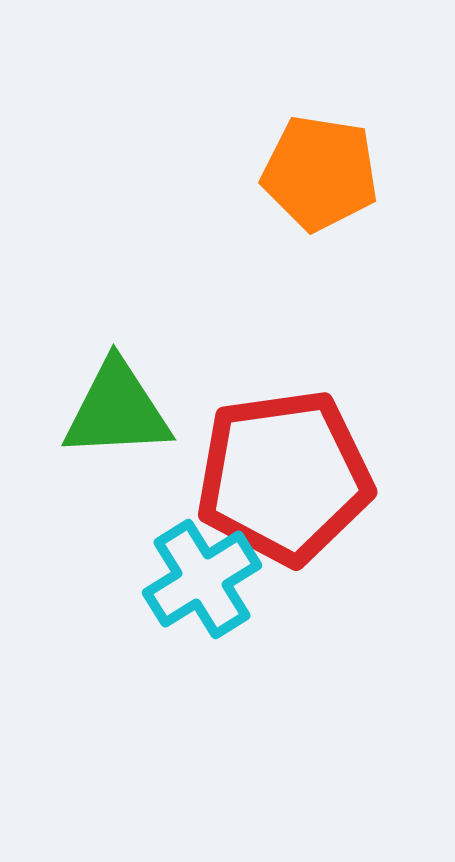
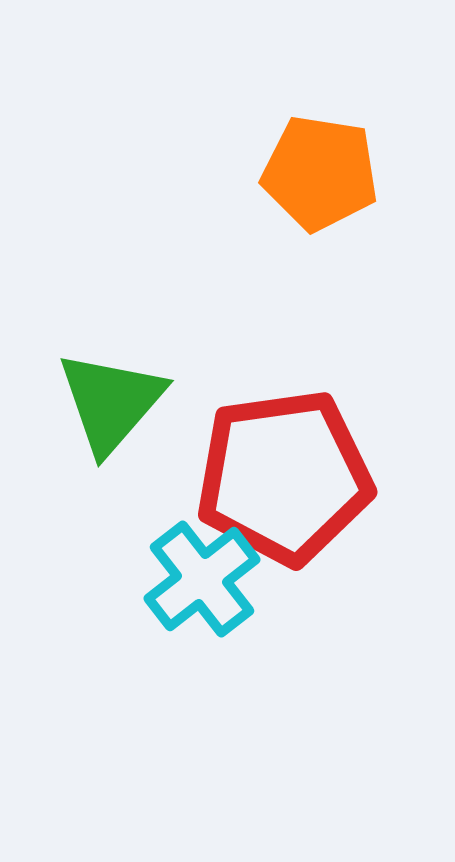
green triangle: moved 6 px left, 8 px up; rotated 46 degrees counterclockwise
cyan cross: rotated 6 degrees counterclockwise
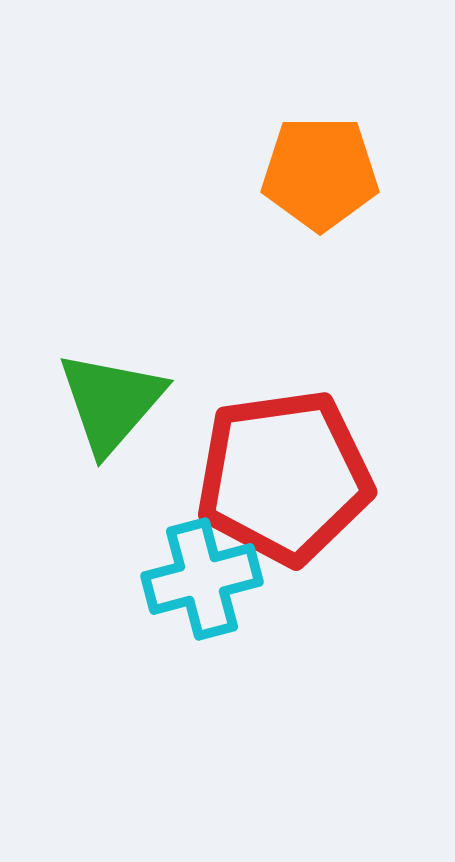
orange pentagon: rotated 9 degrees counterclockwise
cyan cross: rotated 23 degrees clockwise
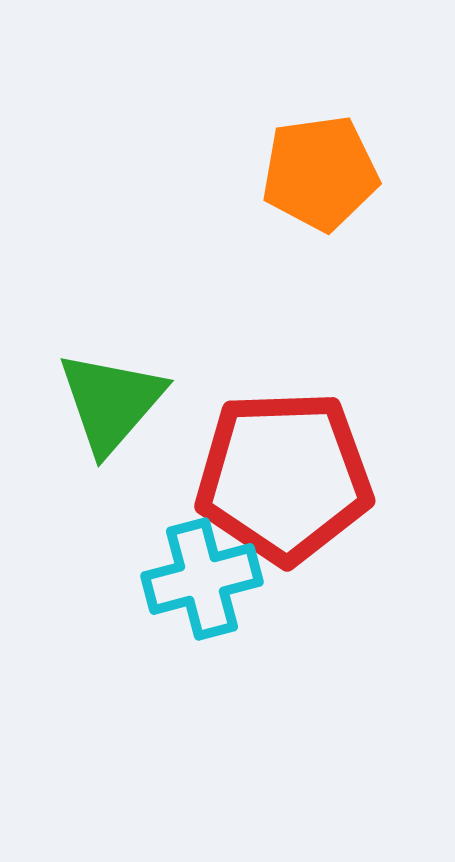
orange pentagon: rotated 8 degrees counterclockwise
red pentagon: rotated 6 degrees clockwise
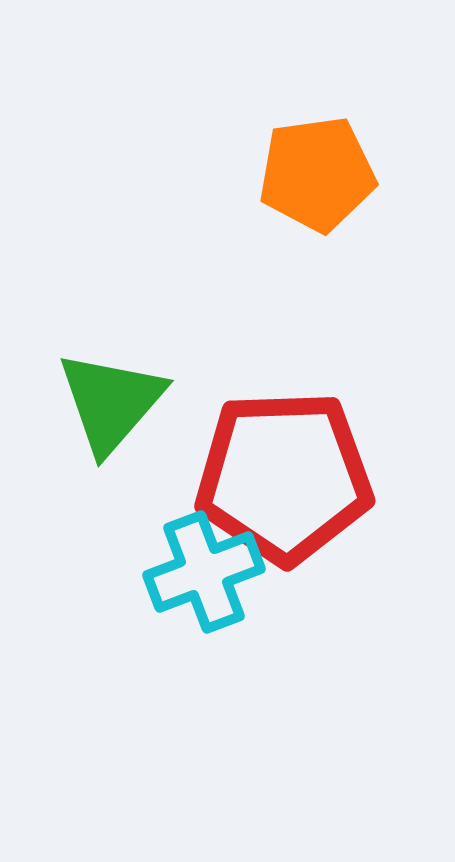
orange pentagon: moved 3 px left, 1 px down
cyan cross: moved 2 px right, 7 px up; rotated 6 degrees counterclockwise
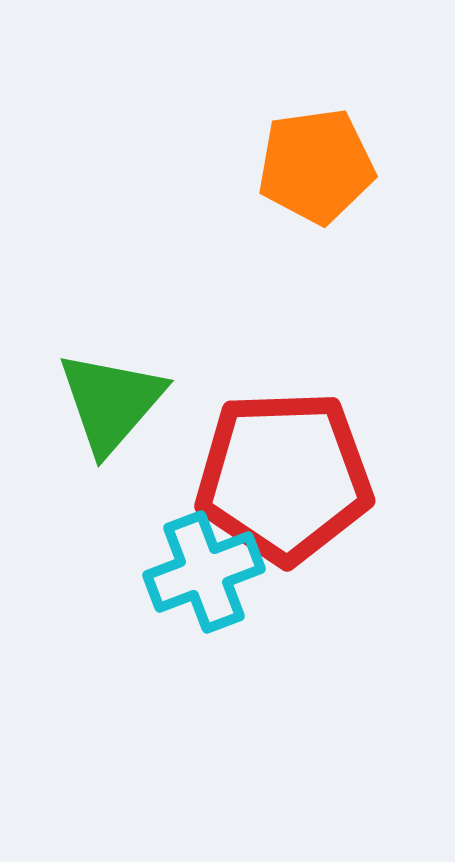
orange pentagon: moved 1 px left, 8 px up
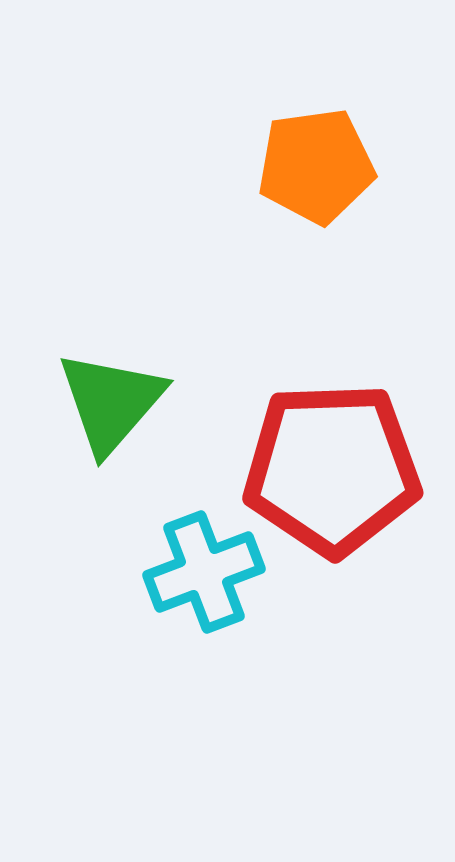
red pentagon: moved 48 px right, 8 px up
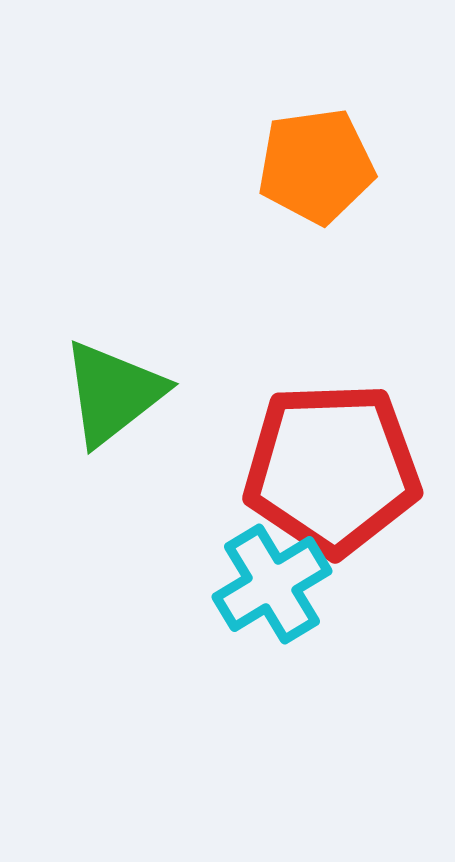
green triangle: moved 2 px right, 9 px up; rotated 11 degrees clockwise
cyan cross: moved 68 px right, 12 px down; rotated 10 degrees counterclockwise
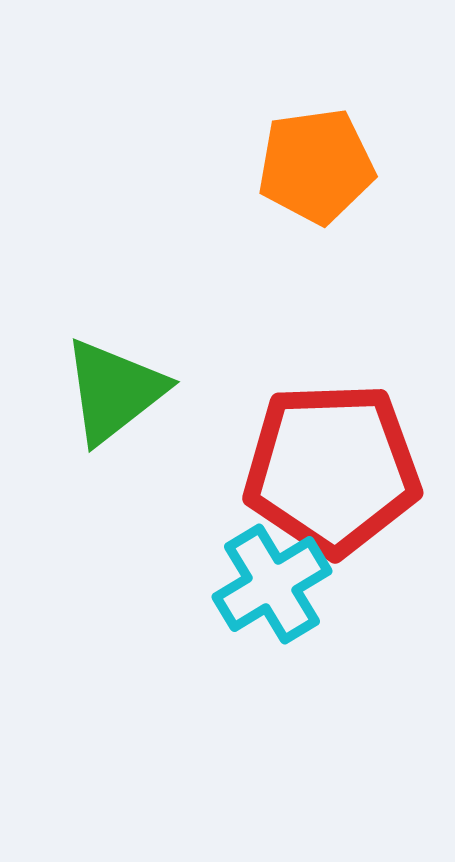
green triangle: moved 1 px right, 2 px up
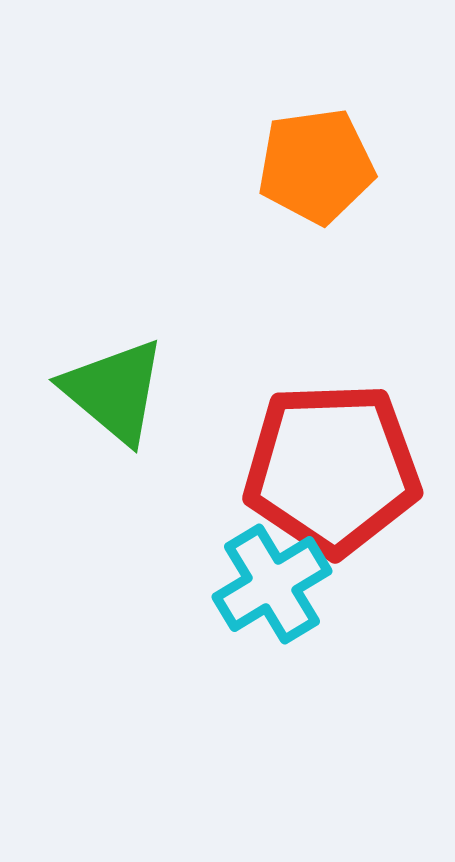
green triangle: rotated 42 degrees counterclockwise
